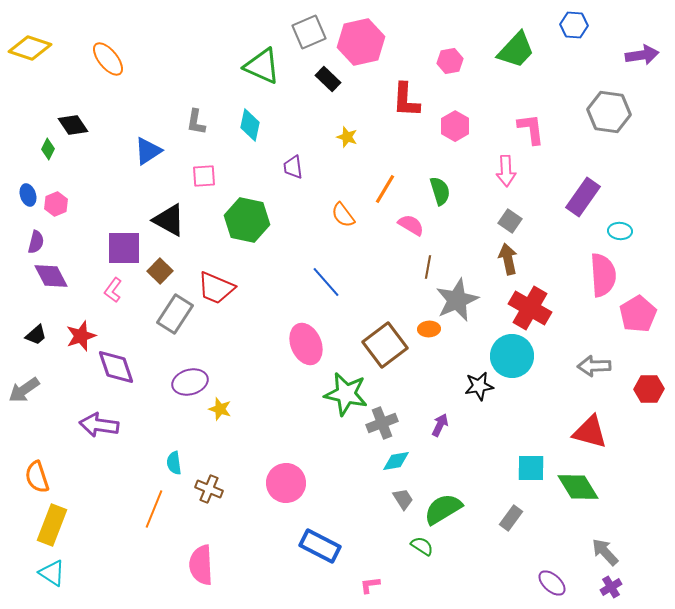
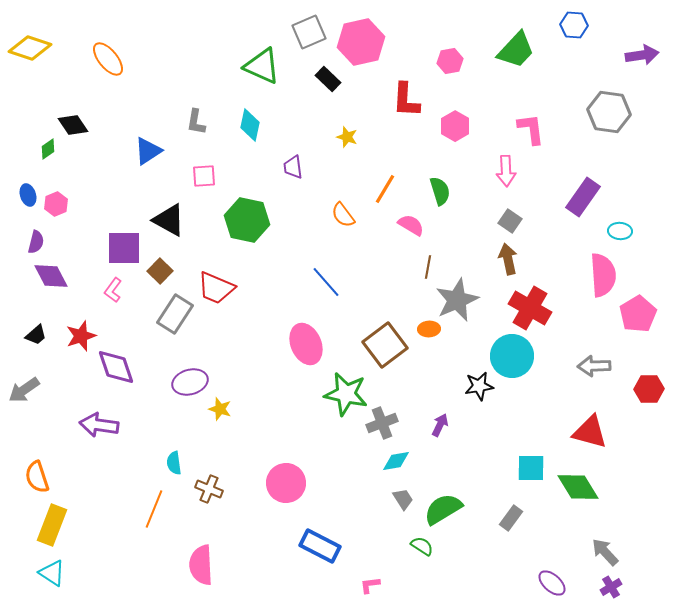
green diamond at (48, 149): rotated 30 degrees clockwise
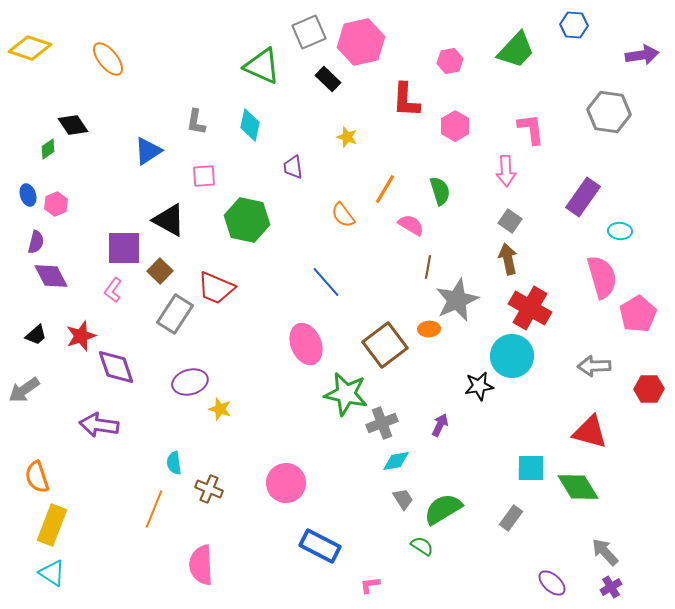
pink semicircle at (603, 275): moved 1 px left, 2 px down; rotated 12 degrees counterclockwise
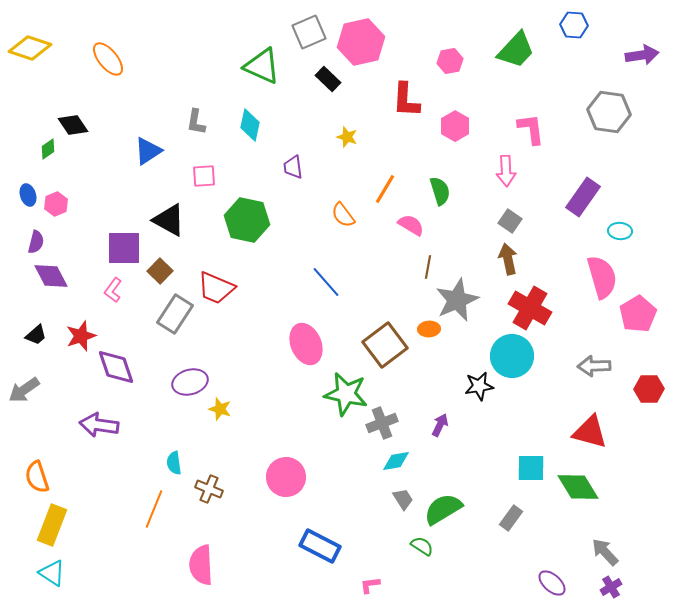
pink circle at (286, 483): moved 6 px up
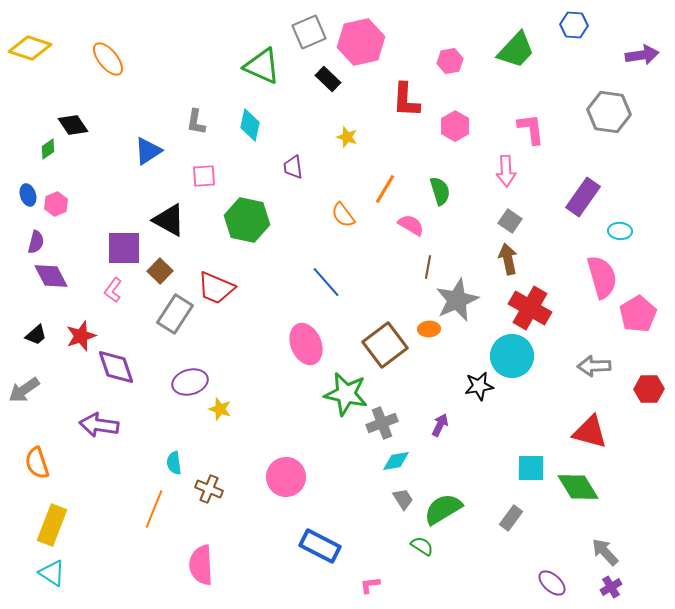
orange semicircle at (37, 477): moved 14 px up
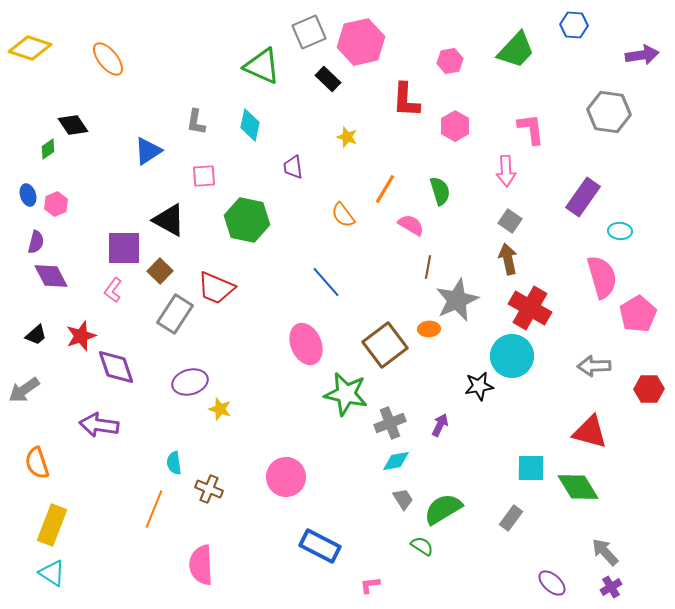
gray cross at (382, 423): moved 8 px right
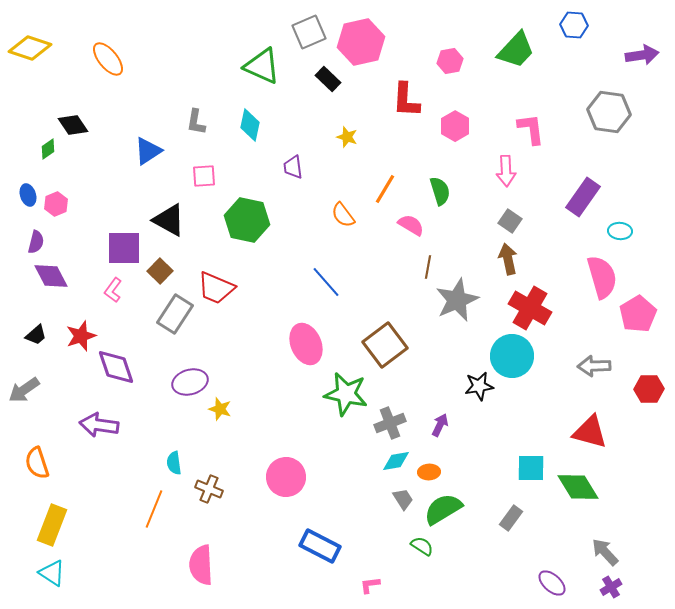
orange ellipse at (429, 329): moved 143 px down
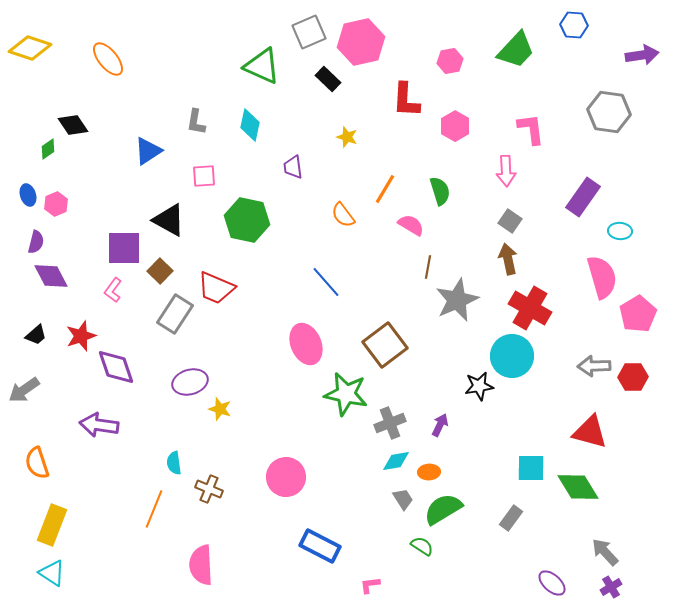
red hexagon at (649, 389): moved 16 px left, 12 px up
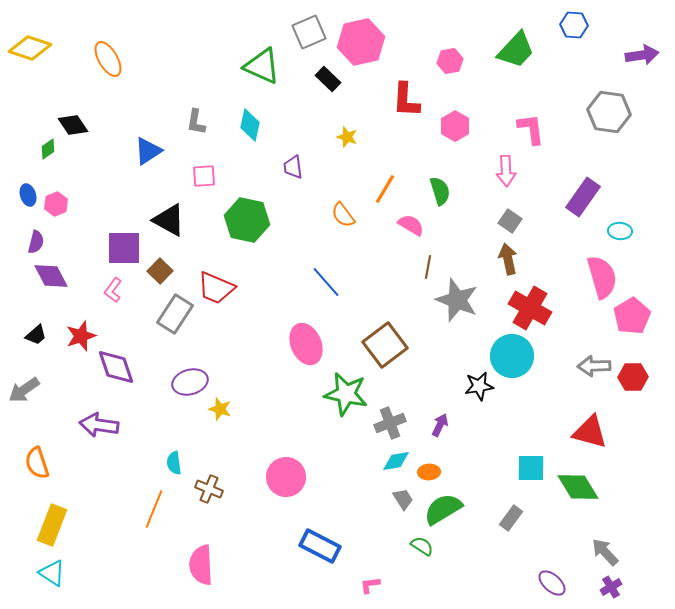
orange ellipse at (108, 59): rotated 9 degrees clockwise
gray star at (457, 300): rotated 27 degrees counterclockwise
pink pentagon at (638, 314): moved 6 px left, 2 px down
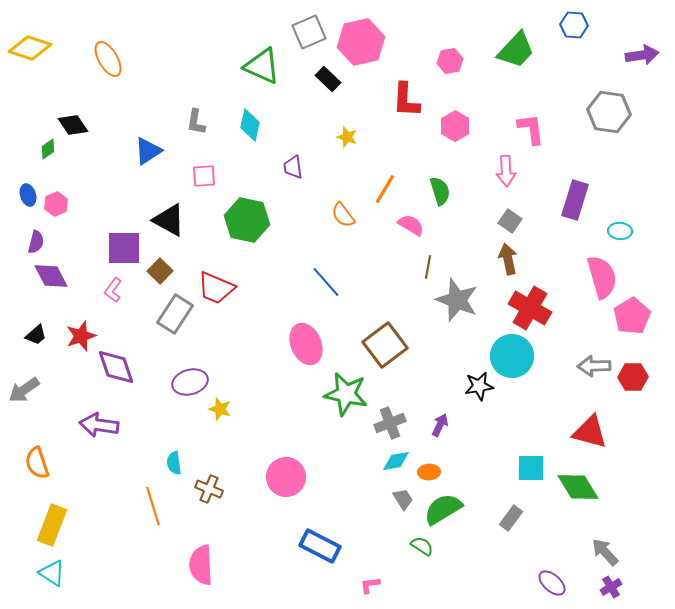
purple rectangle at (583, 197): moved 8 px left, 3 px down; rotated 18 degrees counterclockwise
orange line at (154, 509): moved 1 px left, 3 px up; rotated 39 degrees counterclockwise
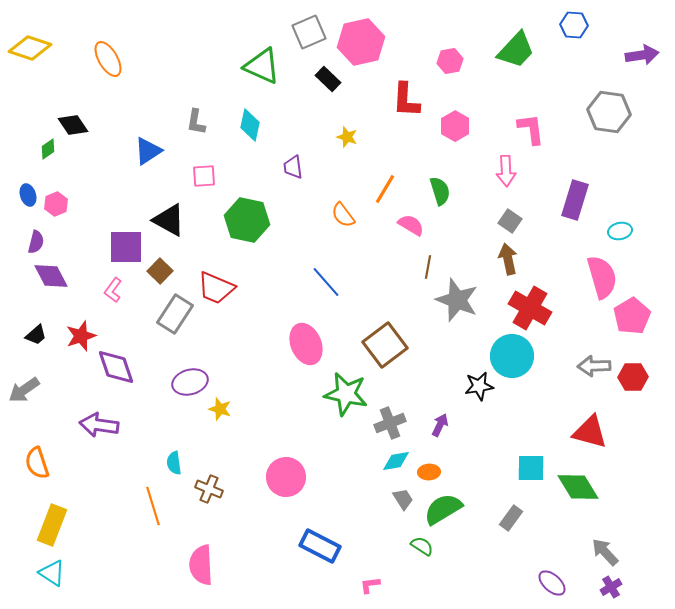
cyan ellipse at (620, 231): rotated 15 degrees counterclockwise
purple square at (124, 248): moved 2 px right, 1 px up
